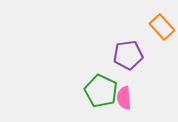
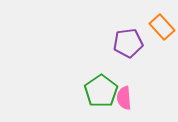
purple pentagon: moved 12 px up
green pentagon: rotated 12 degrees clockwise
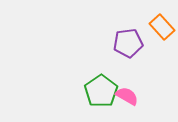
pink semicircle: moved 3 px right, 2 px up; rotated 125 degrees clockwise
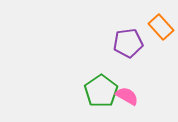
orange rectangle: moved 1 px left
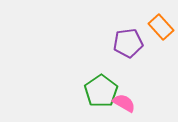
pink semicircle: moved 3 px left, 7 px down
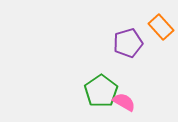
purple pentagon: rotated 8 degrees counterclockwise
pink semicircle: moved 1 px up
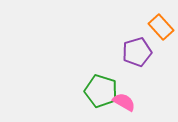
purple pentagon: moved 9 px right, 9 px down
green pentagon: rotated 20 degrees counterclockwise
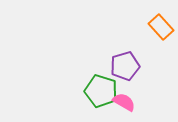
purple pentagon: moved 12 px left, 14 px down
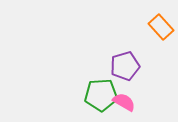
green pentagon: moved 4 px down; rotated 20 degrees counterclockwise
